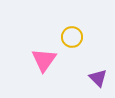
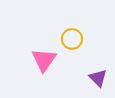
yellow circle: moved 2 px down
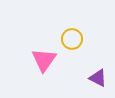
purple triangle: rotated 18 degrees counterclockwise
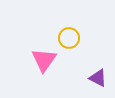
yellow circle: moved 3 px left, 1 px up
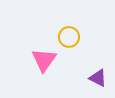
yellow circle: moved 1 px up
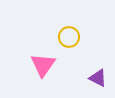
pink triangle: moved 1 px left, 5 px down
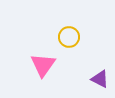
purple triangle: moved 2 px right, 1 px down
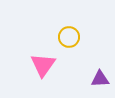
purple triangle: rotated 30 degrees counterclockwise
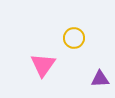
yellow circle: moved 5 px right, 1 px down
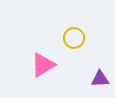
pink triangle: rotated 24 degrees clockwise
